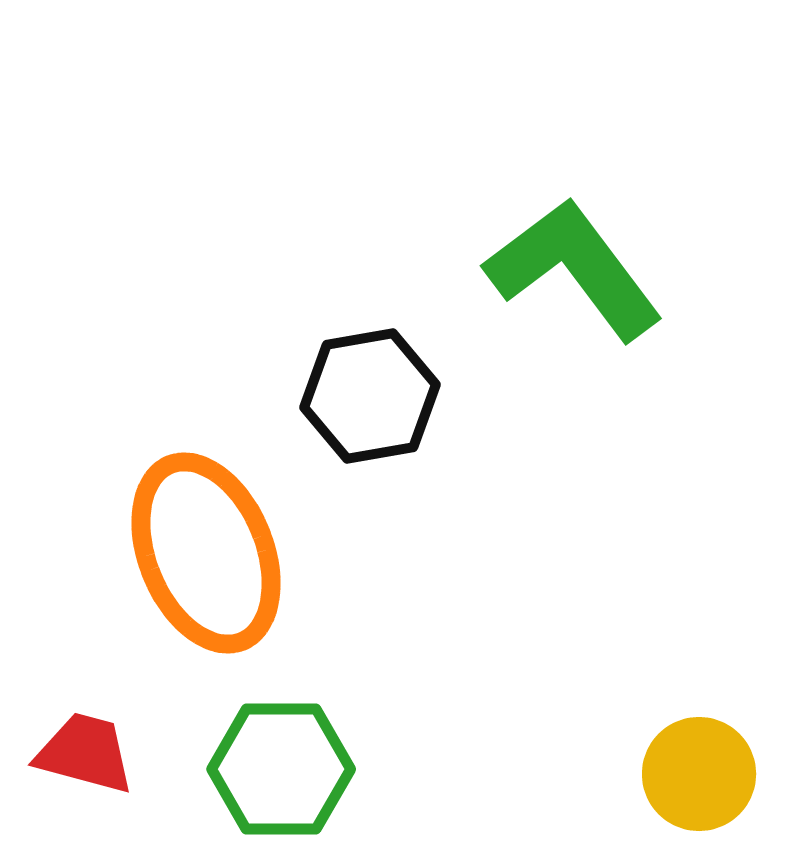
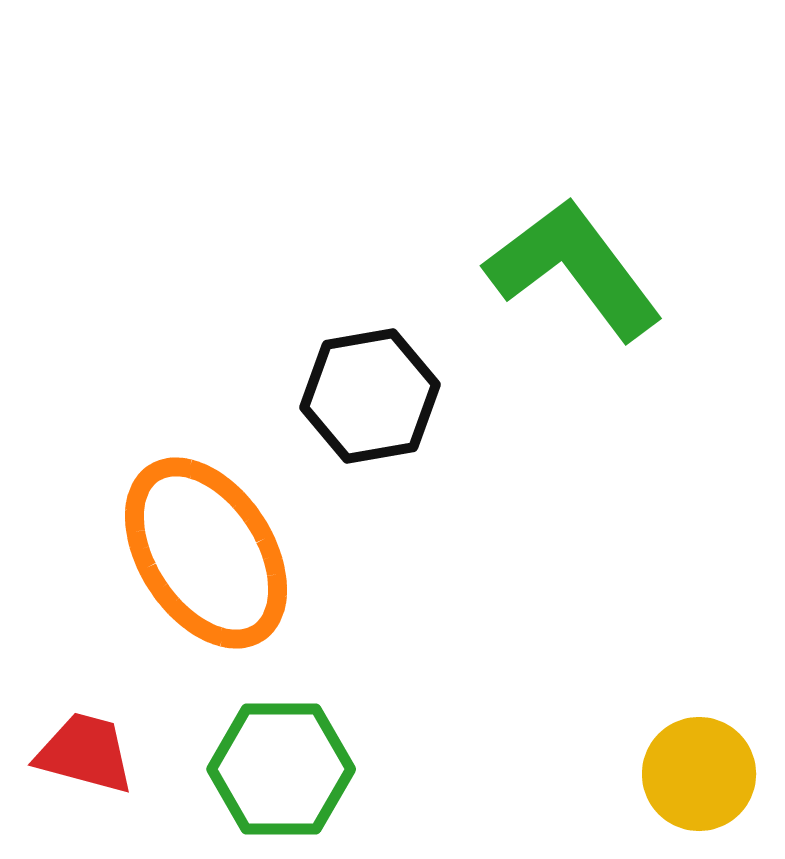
orange ellipse: rotated 11 degrees counterclockwise
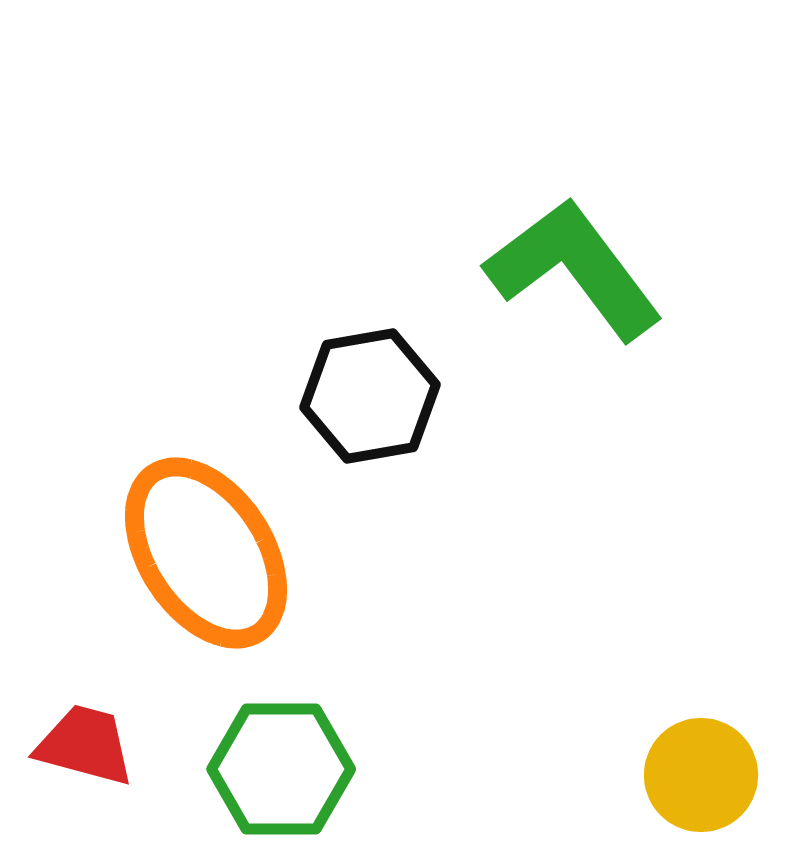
red trapezoid: moved 8 px up
yellow circle: moved 2 px right, 1 px down
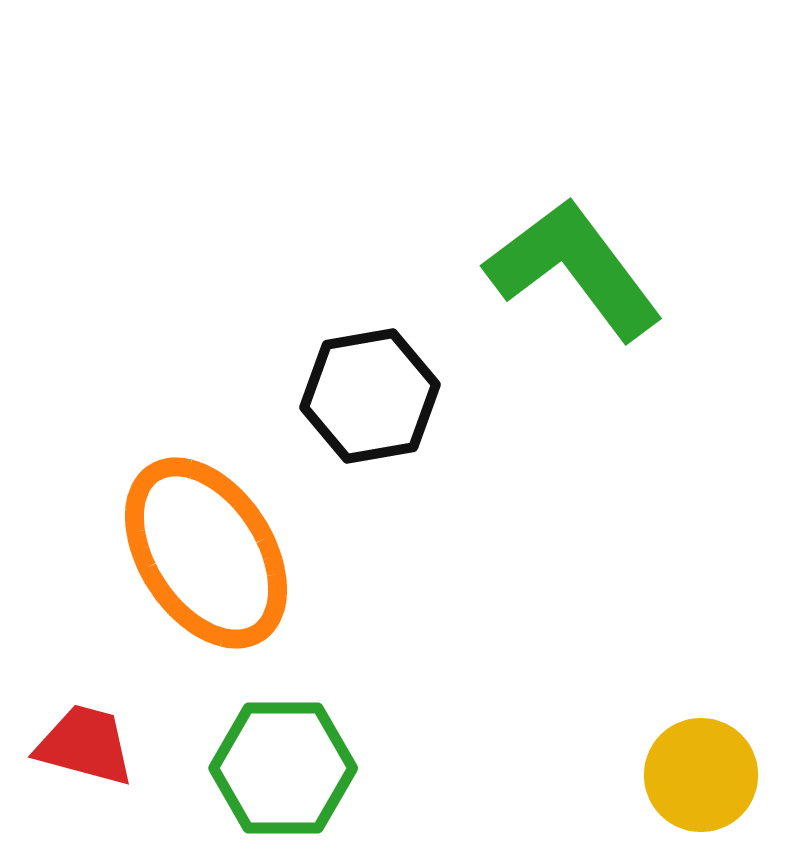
green hexagon: moved 2 px right, 1 px up
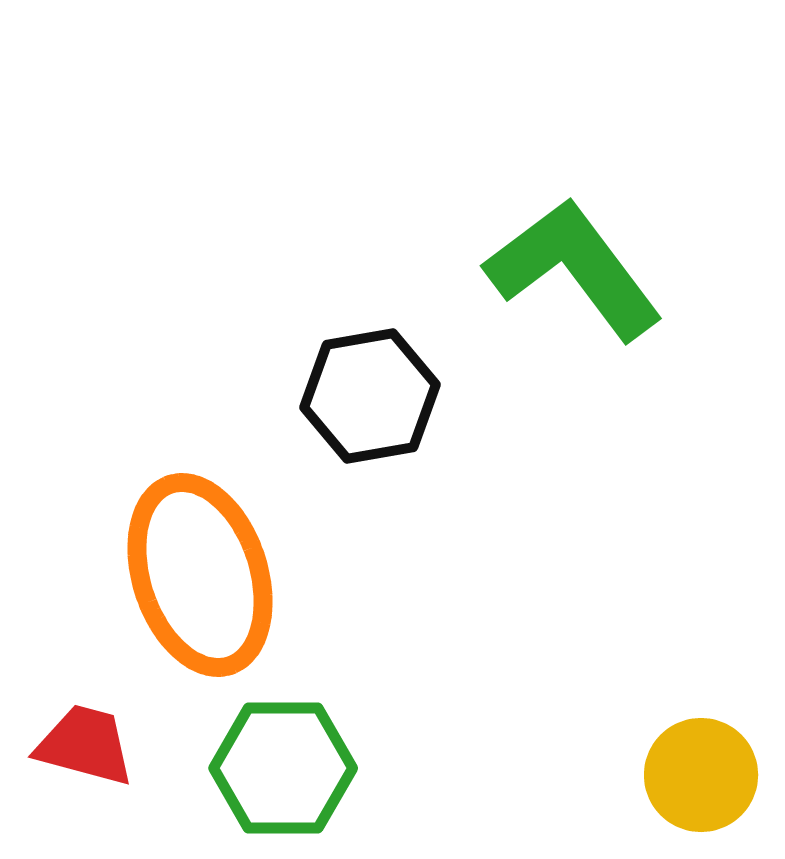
orange ellipse: moved 6 px left, 22 px down; rotated 15 degrees clockwise
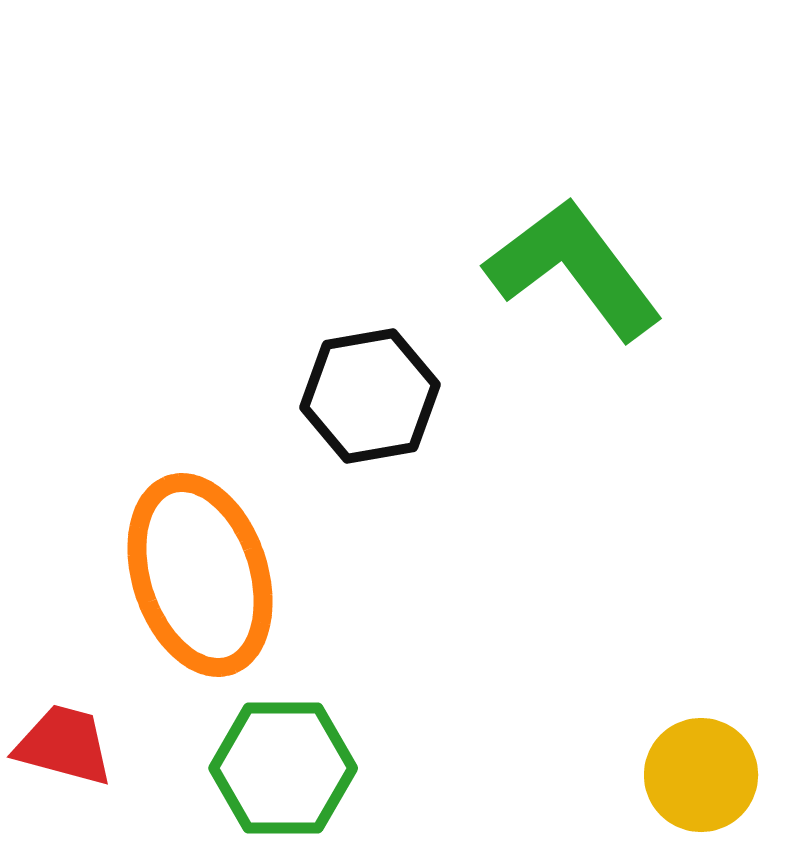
red trapezoid: moved 21 px left
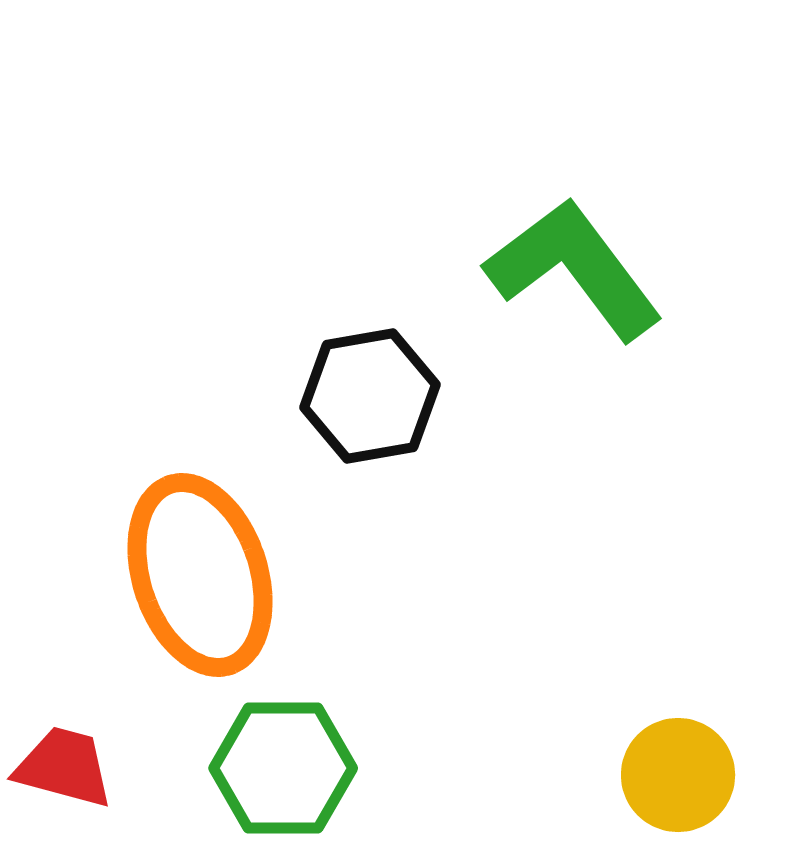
red trapezoid: moved 22 px down
yellow circle: moved 23 px left
